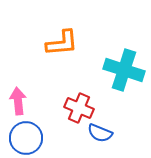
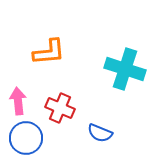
orange L-shape: moved 13 px left, 9 px down
cyan cross: moved 1 px right, 1 px up
red cross: moved 19 px left
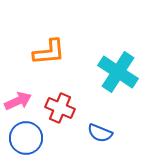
cyan cross: moved 7 px left, 3 px down; rotated 15 degrees clockwise
pink arrow: rotated 72 degrees clockwise
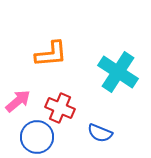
orange L-shape: moved 2 px right, 2 px down
pink arrow: rotated 16 degrees counterclockwise
blue circle: moved 11 px right, 1 px up
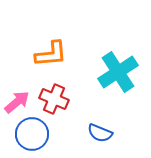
cyan cross: rotated 24 degrees clockwise
pink arrow: moved 1 px left, 1 px down
red cross: moved 6 px left, 9 px up
blue circle: moved 5 px left, 3 px up
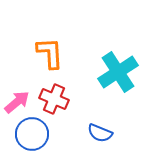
orange L-shape: moved 1 px left, 1 px up; rotated 88 degrees counterclockwise
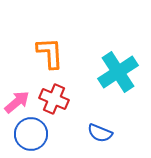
blue circle: moved 1 px left
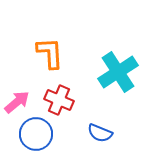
red cross: moved 5 px right, 1 px down
blue circle: moved 5 px right
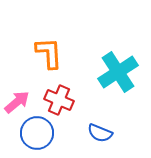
orange L-shape: moved 1 px left
blue circle: moved 1 px right, 1 px up
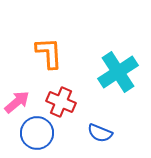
red cross: moved 2 px right, 2 px down
